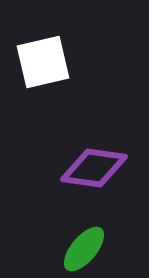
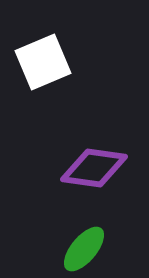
white square: rotated 10 degrees counterclockwise
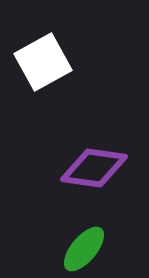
white square: rotated 6 degrees counterclockwise
